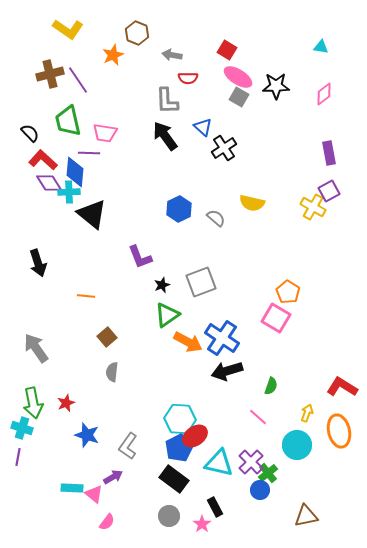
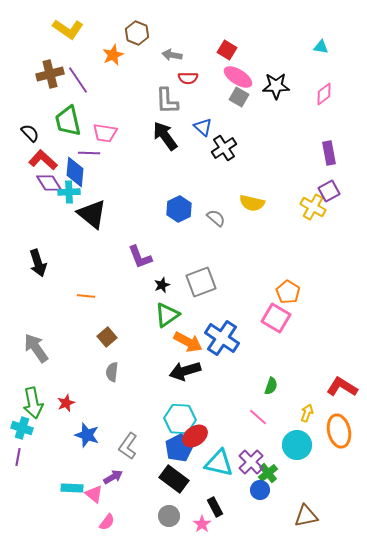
black arrow at (227, 371): moved 42 px left
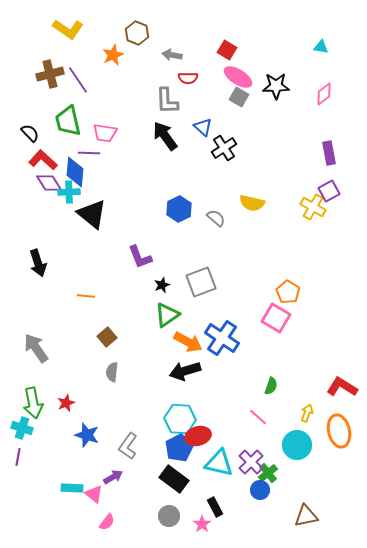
red ellipse at (195, 436): moved 3 px right; rotated 20 degrees clockwise
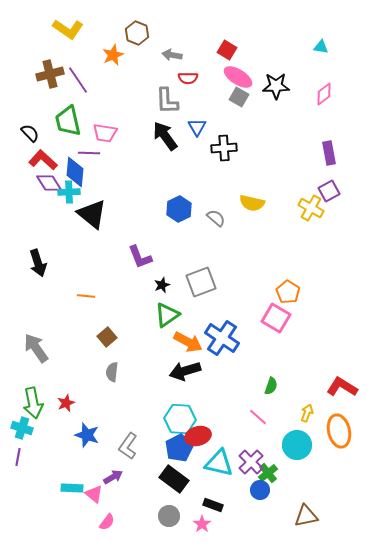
blue triangle at (203, 127): moved 6 px left; rotated 18 degrees clockwise
black cross at (224, 148): rotated 30 degrees clockwise
yellow cross at (313, 207): moved 2 px left, 1 px down
black rectangle at (215, 507): moved 2 px left, 2 px up; rotated 42 degrees counterclockwise
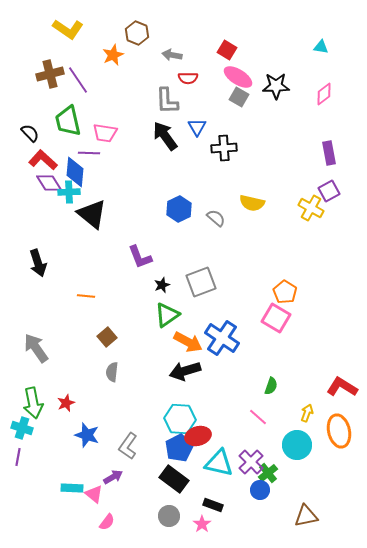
orange pentagon at (288, 292): moved 3 px left
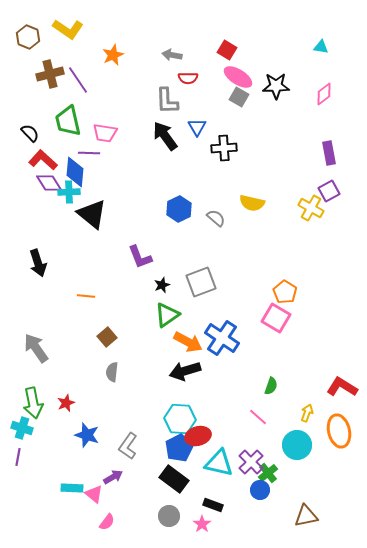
brown hexagon at (137, 33): moved 109 px left, 4 px down
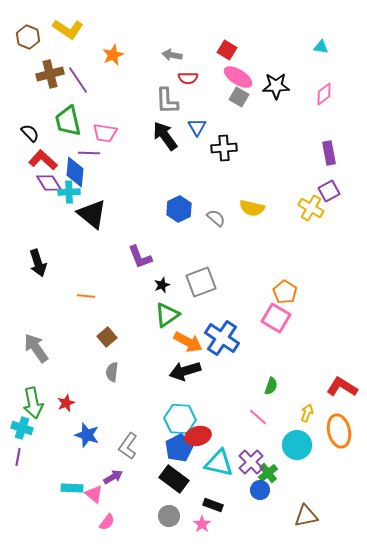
yellow semicircle at (252, 203): moved 5 px down
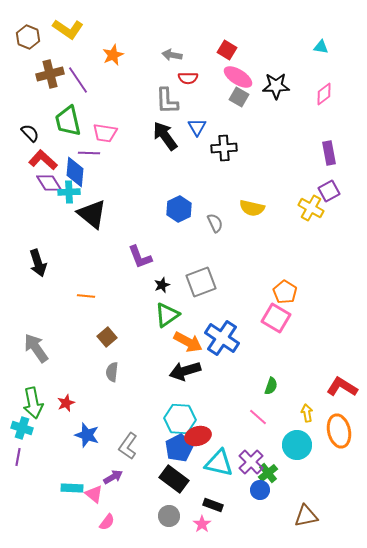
gray semicircle at (216, 218): moved 1 px left, 5 px down; rotated 24 degrees clockwise
yellow arrow at (307, 413): rotated 30 degrees counterclockwise
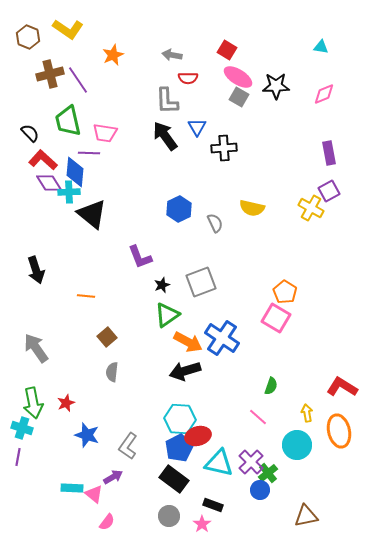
pink diamond at (324, 94): rotated 15 degrees clockwise
black arrow at (38, 263): moved 2 px left, 7 px down
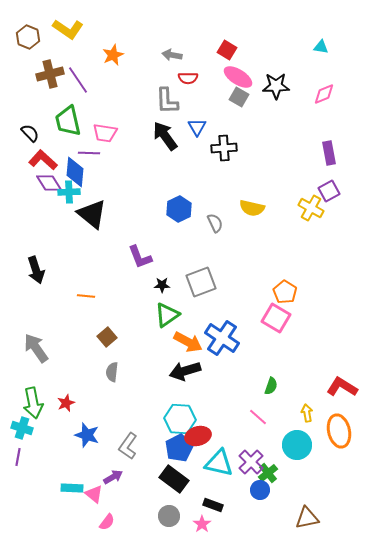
black star at (162, 285): rotated 21 degrees clockwise
brown triangle at (306, 516): moved 1 px right, 2 px down
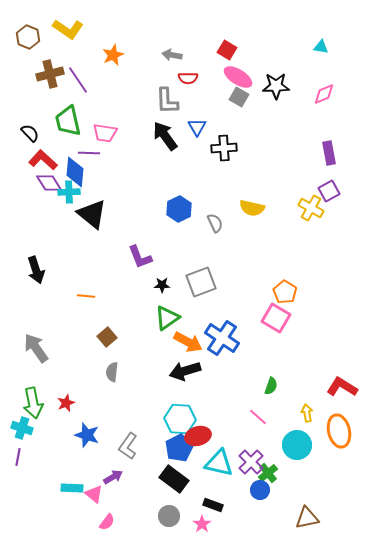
green triangle at (167, 315): moved 3 px down
